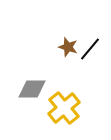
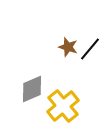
gray diamond: rotated 24 degrees counterclockwise
yellow cross: moved 1 px left, 2 px up
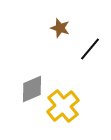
brown star: moved 8 px left, 19 px up
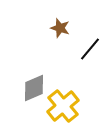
gray diamond: moved 2 px right, 1 px up
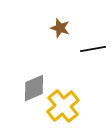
black line: moved 3 px right; rotated 40 degrees clockwise
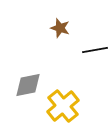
black line: moved 2 px right, 1 px down
gray diamond: moved 6 px left, 3 px up; rotated 12 degrees clockwise
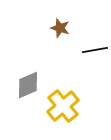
gray diamond: rotated 12 degrees counterclockwise
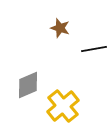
black line: moved 1 px left, 1 px up
